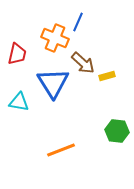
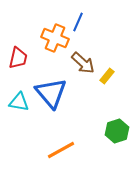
red trapezoid: moved 1 px right, 4 px down
yellow rectangle: rotated 35 degrees counterclockwise
blue triangle: moved 2 px left, 10 px down; rotated 8 degrees counterclockwise
green hexagon: rotated 25 degrees counterclockwise
orange line: rotated 8 degrees counterclockwise
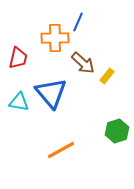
orange cross: rotated 24 degrees counterclockwise
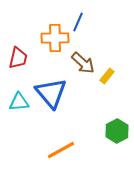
cyan triangle: rotated 15 degrees counterclockwise
green hexagon: rotated 10 degrees counterclockwise
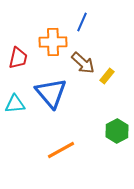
blue line: moved 4 px right
orange cross: moved 2 px left, 4 px down
cyan triangle: moved 4 px left, 2 px down
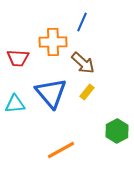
red trapezoid: rotated 80 degrees clockwise
yellow rectangle: moved 20 px left, 16 px down
